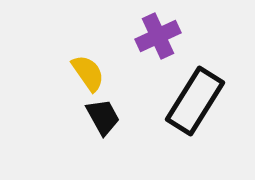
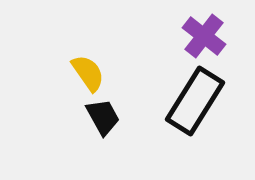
purple cross: moved 46 px right; rotated 27 degrees counterclockwise
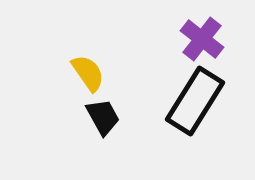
purple cross: moved 2 px left, 3 px down
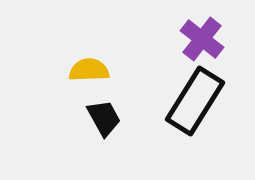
yellow semicircle: moved 1 px right, 3 px up; rotated 57 degrees counterclockwise
black trapezoid: moved 1 px right, 1 px down
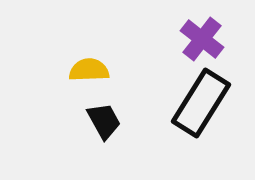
black rectangle: moved 6 px right, 2 px down
black trapezoid: moved 3 px down
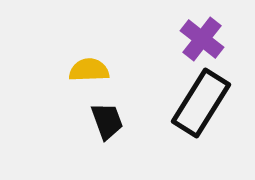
black trapezoid: moved 3 px right; rotated 9 degrees clockwise
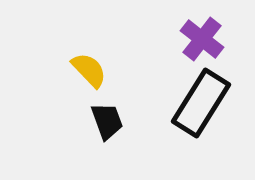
yellow semicircle: rotated 48 degrees clockwise
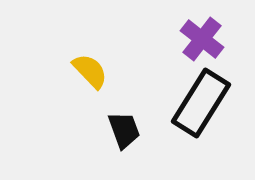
yellow semicircle: moved 1 px right, 1 px down
black trapezoid: moved 17 px right, 9 px down
